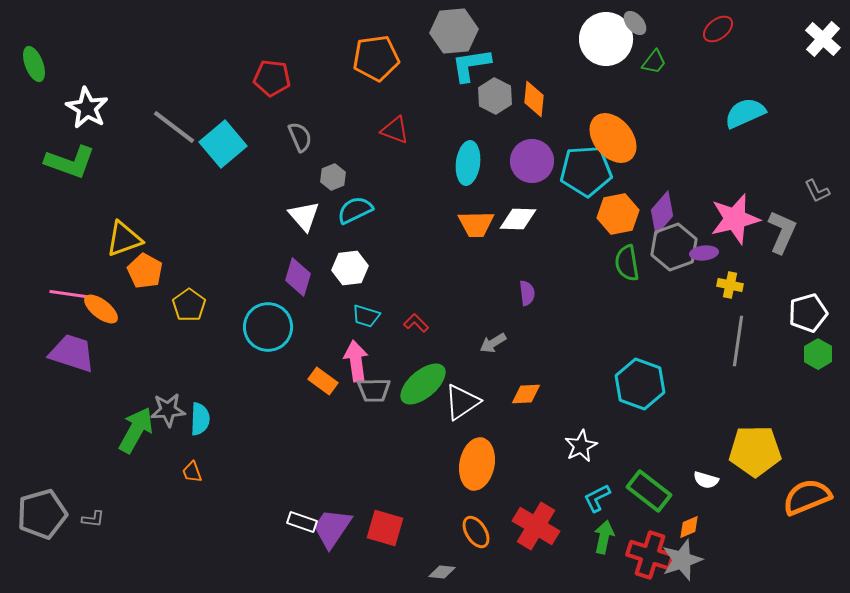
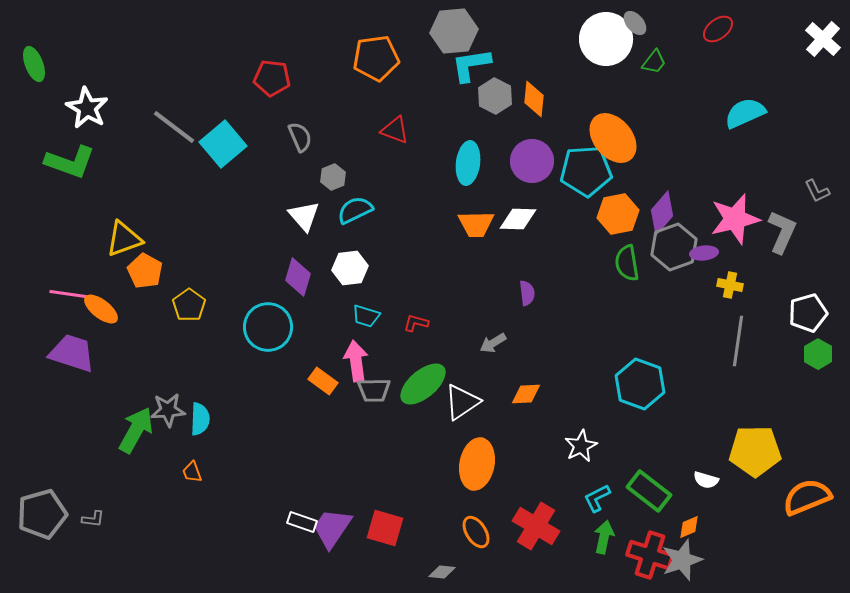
red L-shape at (416, 323): rotated 30 degrees counterclockwise
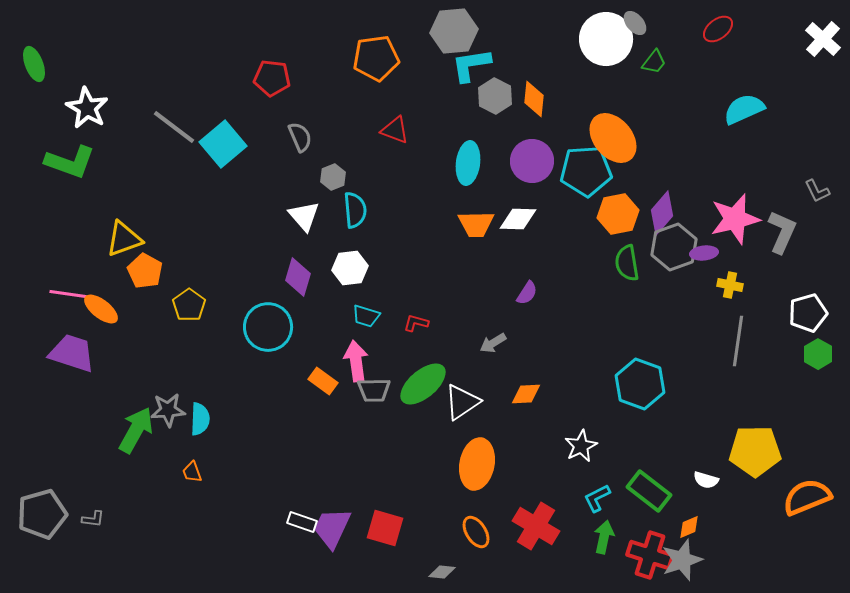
cyan semicircle at (745, 113): moved 1 px left, 4 px up
cyan semicircle at (355, 210): rotated 111 degrees clockwise
purple semicircle at (527, 293): rotated 40 degrees clockwise
purple trapezoid at (332, 528): rotated 9 degrees counterclockwise
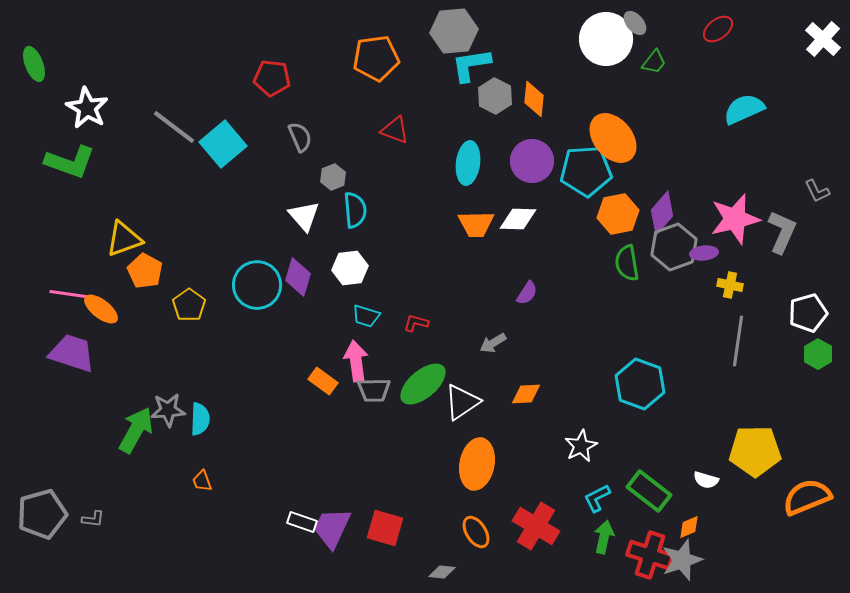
cyan circle at (268, 327): moved 11 px left, 42 px up
orange trapezoid at (192, 472): moved 10 px right, 9 px down
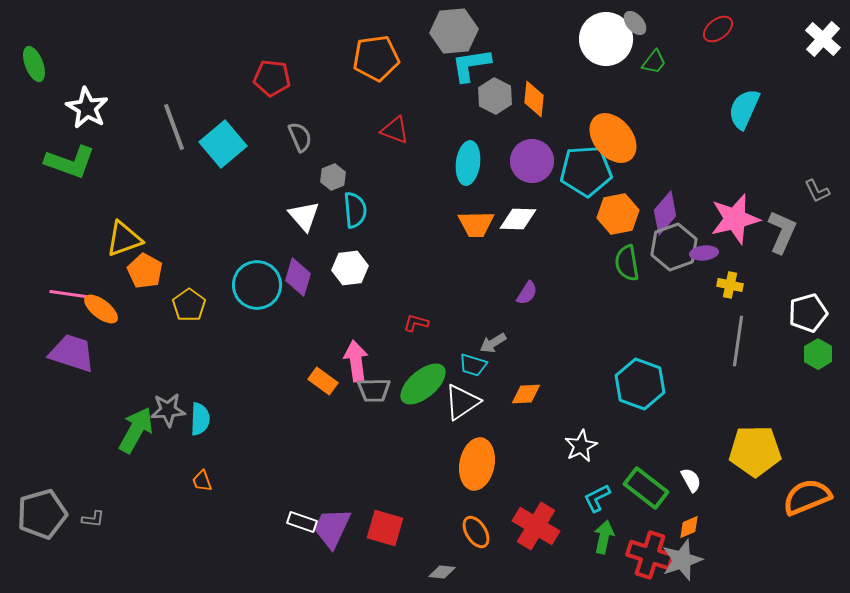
cyan semicircle at (744, 109): rotated 42 degrees counterclockwise
gray line at (174, 127): rotated 33 degrees clockwise
purple diamond at (662, 213): moved 3 px right
cyan trapezoid at (366, 316): moved 107 px right, 49 px down
white semicircle at (706, 480): moved 15 px left; rotated 135 degrees counterclockwise
green rectangle at (649, 491): moved 3 px left, 3 px up
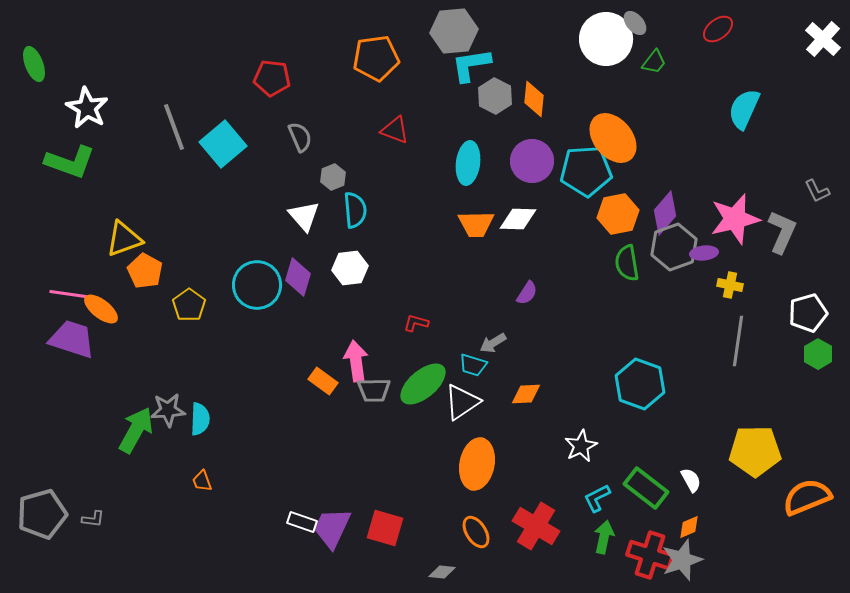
purple trapezoid at (72, 353): moved 14 px up
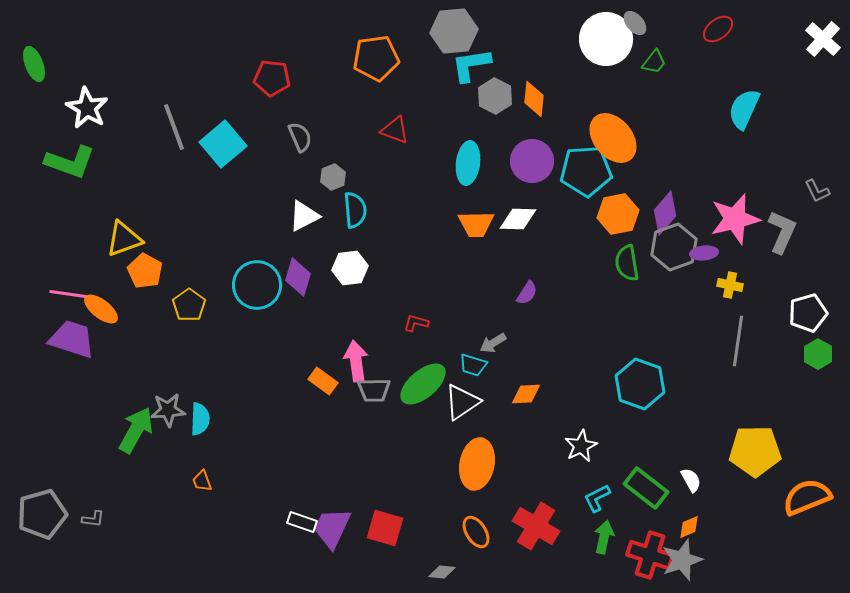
white triangle at (304, 216): rotated 44 degrees clockwise
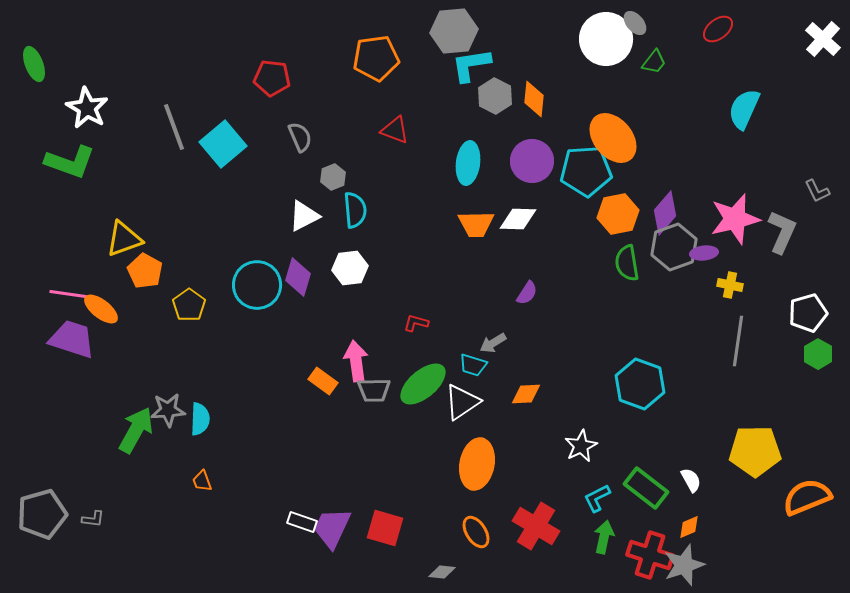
gray star at (682, 560): moved 2 px right, 5 px down
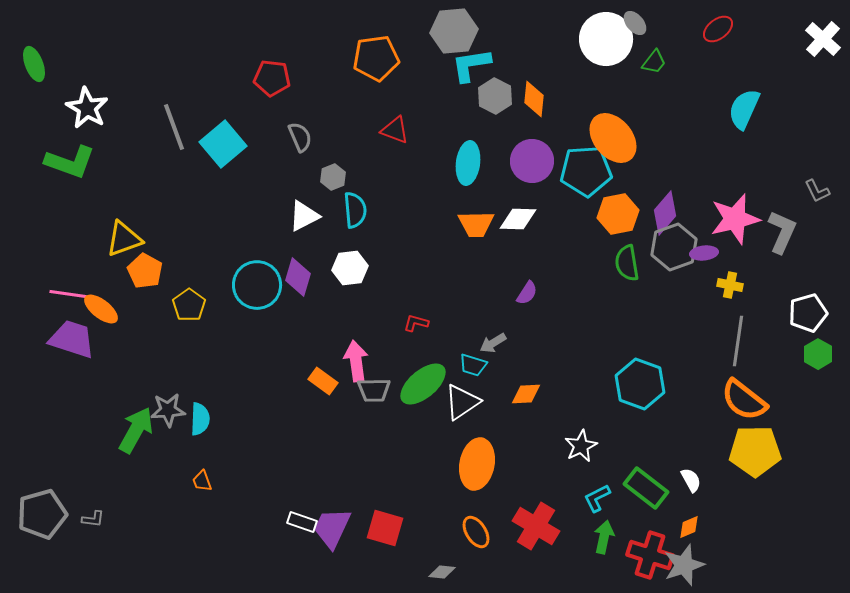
orange semicircle at (807, 497): moved 63 px left, 97 px up; rotated 120 degrees counterclockwise
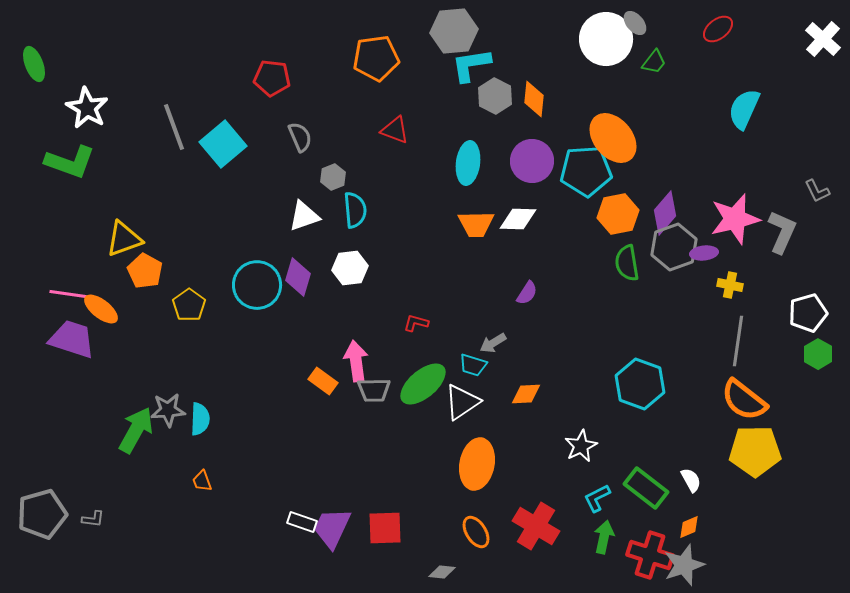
white triangle at (304, 216): rotated 8 degrees clockwise
red square at (385, 528): rotated 18 degrees counterclockwise
